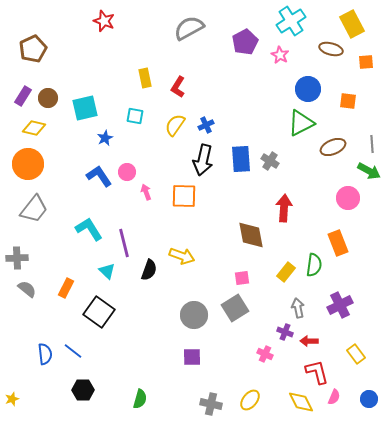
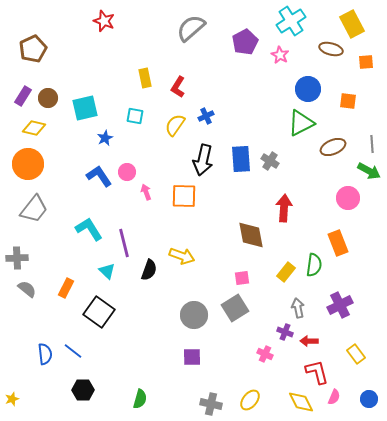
gray semicircle at (189, 28): moved 2 px right; rotated 12 degrees counterclockwise
blue cross at (206, 125): moved 9 px up
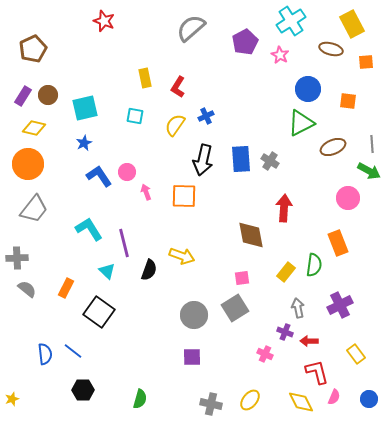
brown circle at (48, 98): moved 3 px up
blue star at (105, 138): moved 21 px left, 5 px down
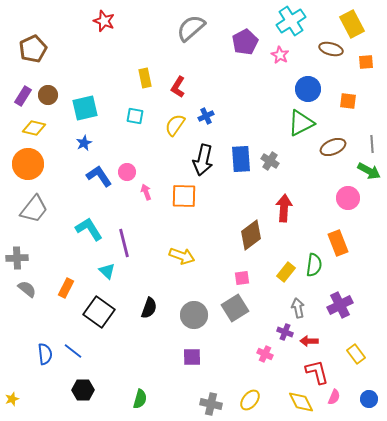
brown diamond at (251, 235): rotated 64 degrees clockwise
black semicircle at (149, 270): moved 38 px down
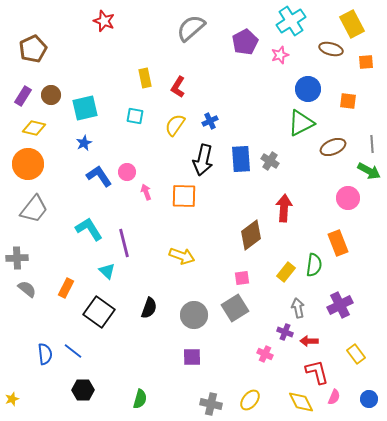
pink star at (280, 55): rotated 24 degrees clockwise
brown circle at (48, 95): moved 3 px right
blue cross at (206, 116): moved 4 px right, 5 px down
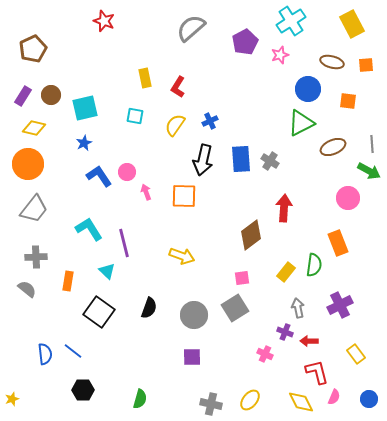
brown ellipse at (331, 49): moved 1 px right, 13 px down
orange square at (366, 62): moved 3 px down
gray cross at (17, 258): moved 19 px right, 1 px up
orange rectangle at (66, 288): moved 2 px right, 7 px up; rotated 18 degrees counterclockwise
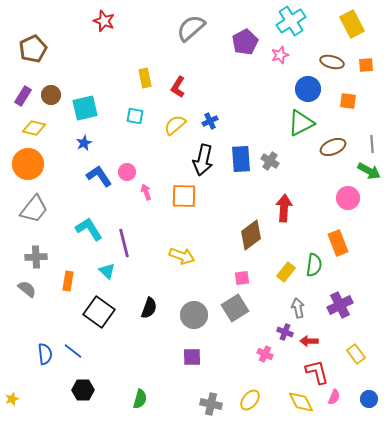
yellow semicircle at (175, 125): rotated 15 degrees clockwise
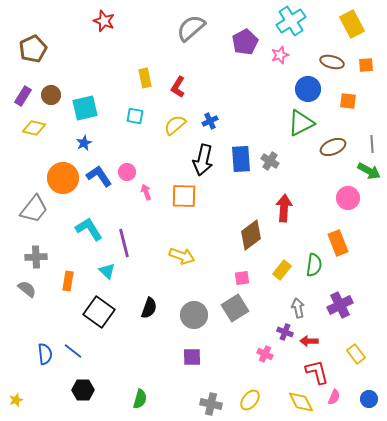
orange circle at (28, 164): moved 35 px right, 14 px down
yellow rectangle at (286, 272): moved 4 px left, 2 px up
yellow star at (12, 399): moved 4 px right, 1 px down
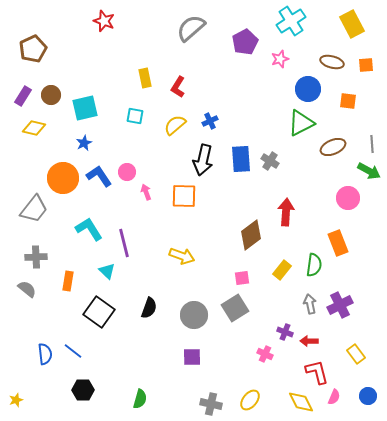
pink star at (280, 55): moved 4 px down
red arrow at (284, 208): moved 2 px right, 4 px down
gray arrow at (298, 308): moved 12 px right, 4 px up
blue circle at (369, 399): moved 1 px left, 3 px up
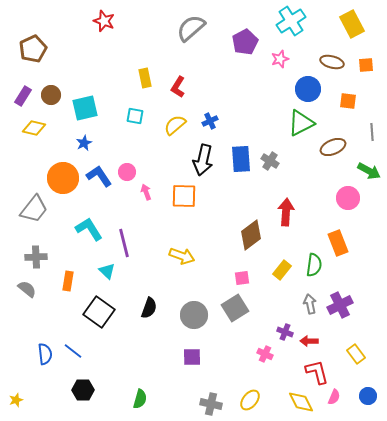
gray line at (372, 144): moved 12 px up
